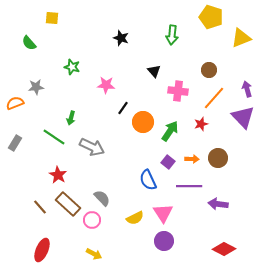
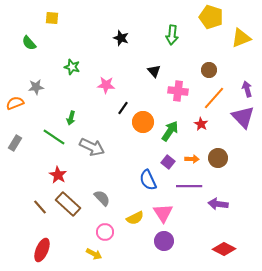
red star at (201, 124): rotated 24 degrees counterclockwise
pink circle at (92, 220): moved 13 px right, 12 px down
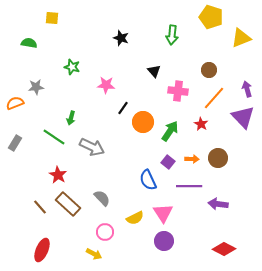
green semicircle at (29, 43): rotated 140 degrees clockwise
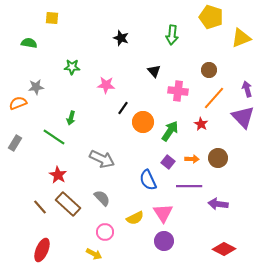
green star at (72, 67): rotated 14 degrees counterclockwise
orange semicircle at (15, 103): moved 3 px right
gray arrow at (92, 147): moved 10 px right, 12 px down
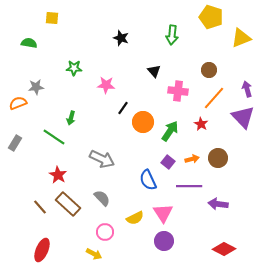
green star at (72, 67): moved 2 px right, 1 px down
orange arrow at (192, 159): rotated 16 degrees counterclockwise
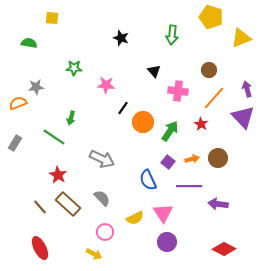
purple circle at (164, 241): moved 3 px right, 1 px down
red ellipse at (42, 250): moved 2 px left, 2 px up; rotated 50 degrees counterclockwise
